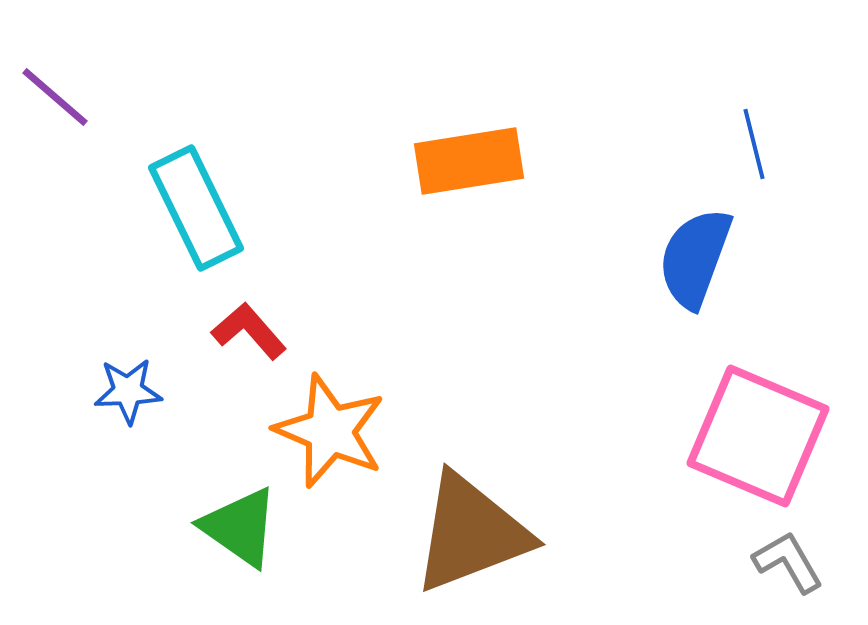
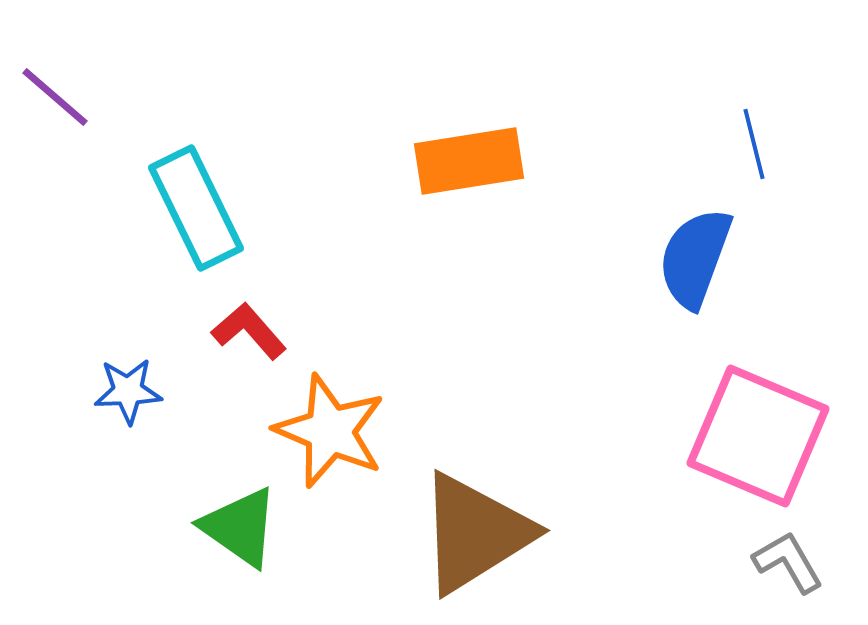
brown triangle: moved 4 px right; rotated 11 degrees counterclockwise
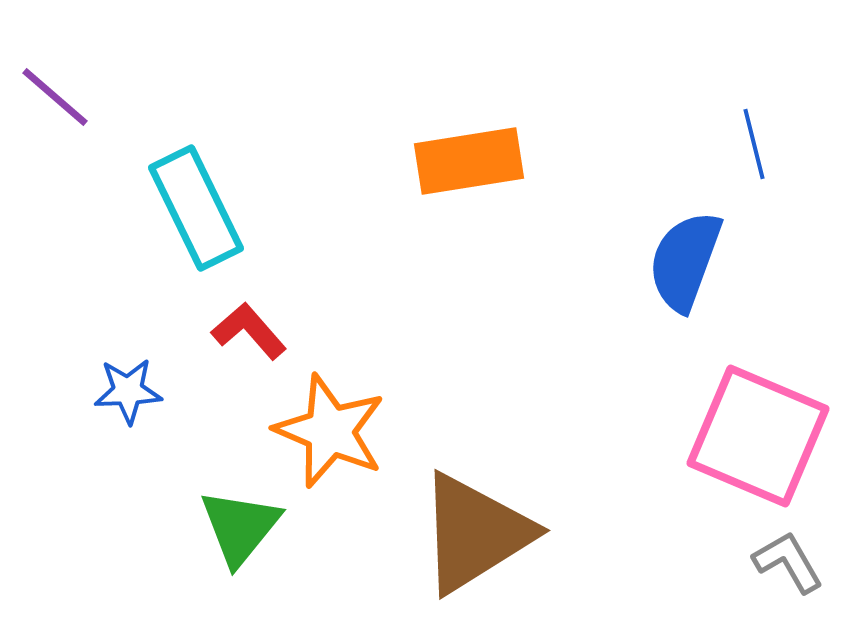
blue semicircle: moved 10 px left, 3 px down
green triangle: rotated 34 degrees clockwise
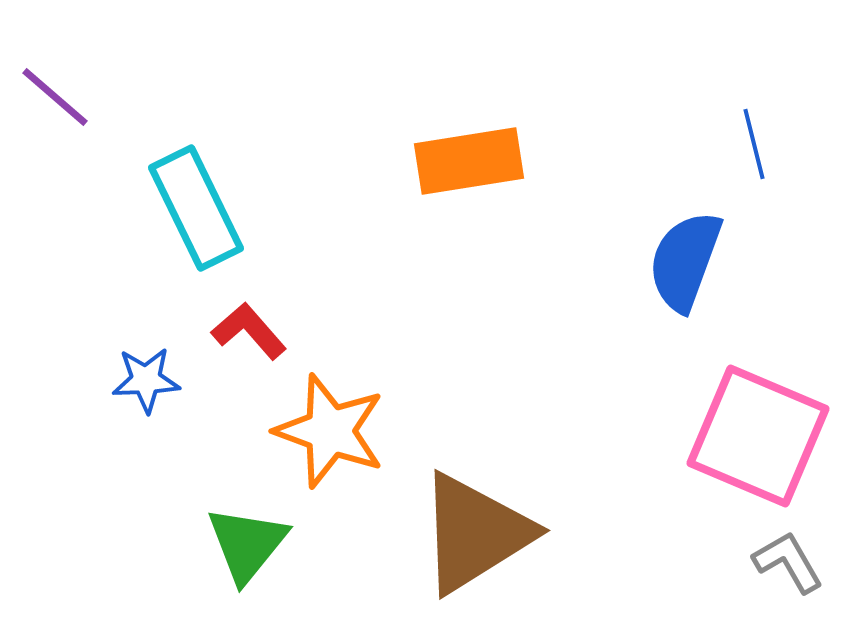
blue star: moved 18 px right, 11 px up
orange star: rotated 3 degrees counterclockwise
green triangle: moved 7 px right, 17 px down
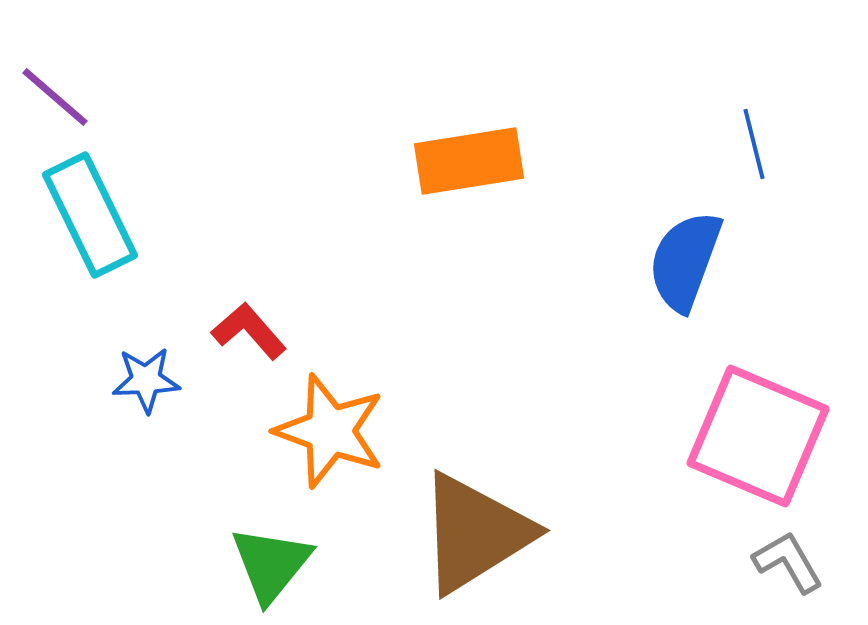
cyan rectangle: moved 106 px left, 7 px down
green triangle: moved 24 px right, 20 px down
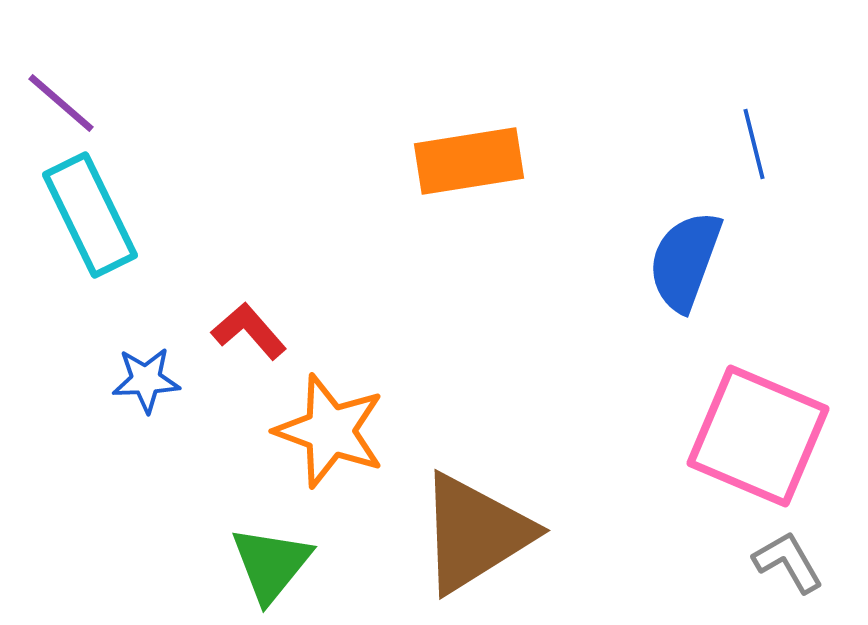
purple line: moved 6 px right, 6 px down
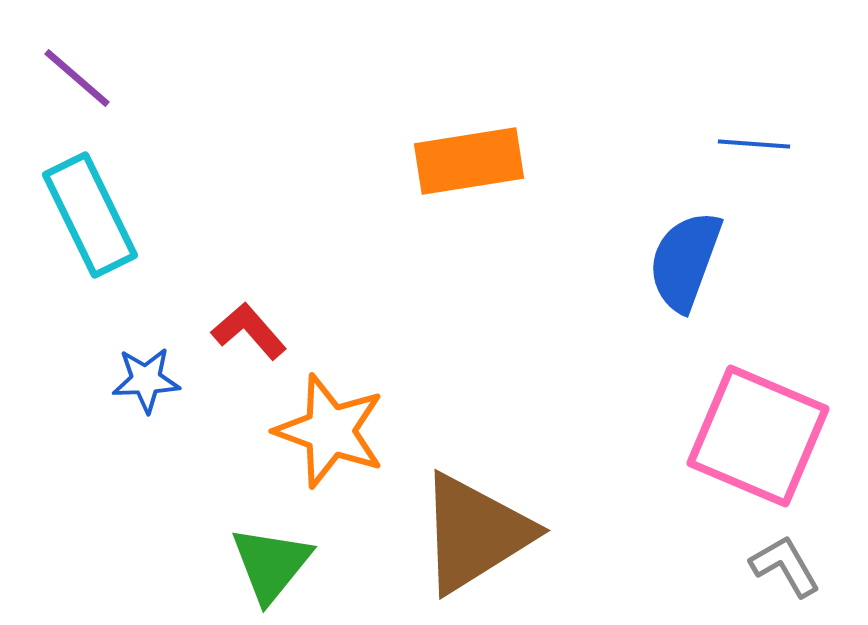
purple line: moved 16 px right, 25 px up
blue line: rotated 72 degrees counterclockwise
gray L-shape: moved 3 px left, 4 px down
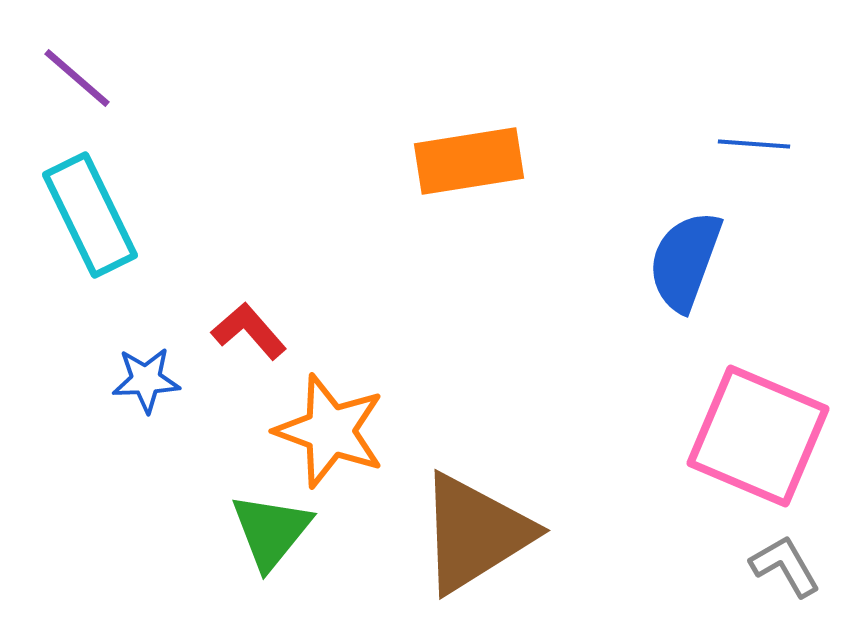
green triangle: moved 33 px up
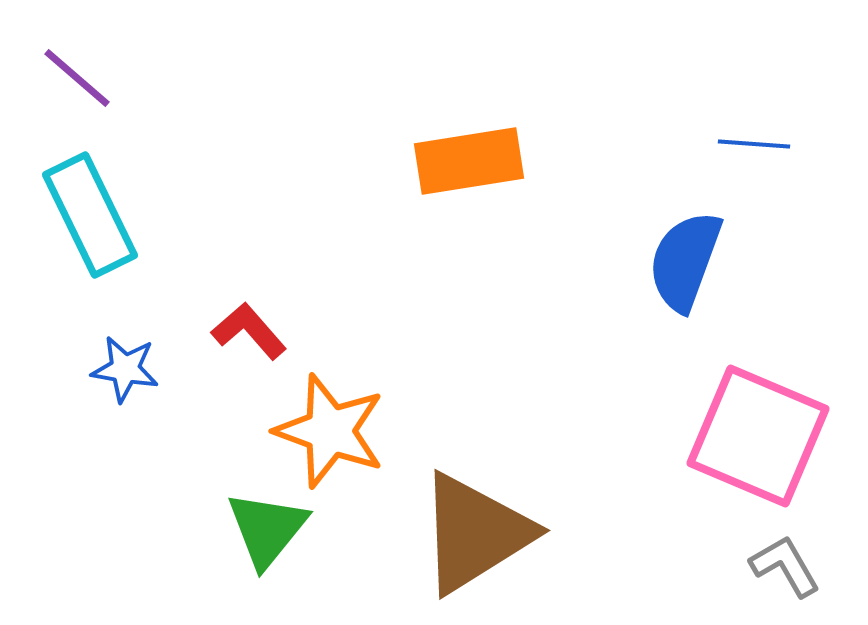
blue star: moved 21 px left, 11 px up; rotated 12 degrees clockwise
green triangle: moved 4 px left, 2 px up
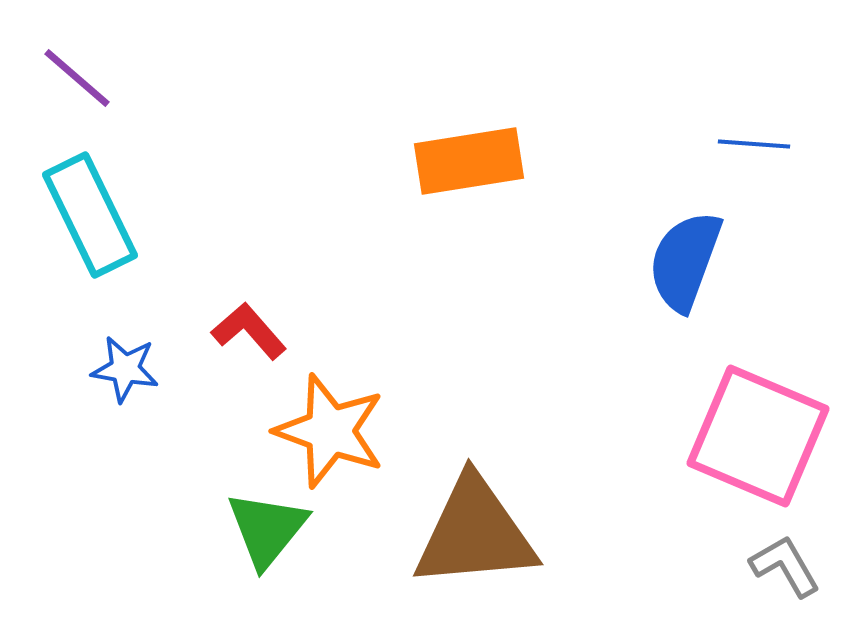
brown triangle: rotated 27 degrees clockwise
